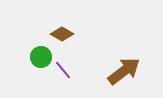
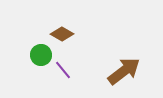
green circle: moved 2 px up
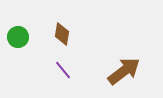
brown diamond: rotated 70 degrees clockwise
green circle: moved 23 px left, 18 px up
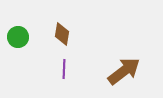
purple line: moved 1 px right, 1 px up; rotated 42 degrees clockwise
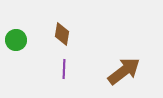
green circle: moved 2 px left, 3 px down
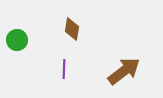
brown diamond: moved 10 px right, 5 px up
green circle: moved 1 px right
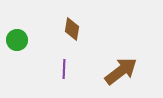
brown arrow: moved 3 px left
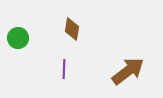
green circle: moved 1 px right, 2 px up
brown arrow: moved 7 px right
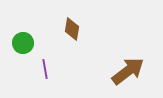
green circle: moved 5 px right, 5 px down
purple line: moved 19 px left; rotated 12 degrees counterclockwise
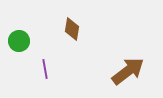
green circle: moved 4 px left, 2 px up
